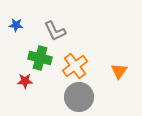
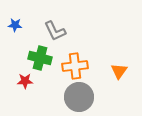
blue star: moved 1 px left
orange cross: rotated 30 degrees clockwise
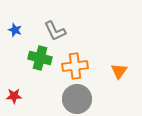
blue star: moved 5 px down; rotated 16 degrees clockwise
red star: moved 11 px left, 15 px down
gray circle: moved 2 px left, 2 px down
